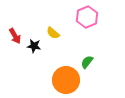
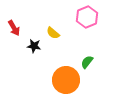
red arrow: moved 1 px left, 8 px up
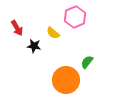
pink hexagon: moved 12 px left
red arrow: moved 3 px right
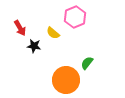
red arrow: moved 3 px right
green semicircle: moved 1 px down
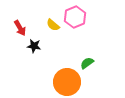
yellow semicircle: moved 8 px up
green semicircle: rotated 16 degrees clockwise
orange circle: moved 1 px right, 2 px down
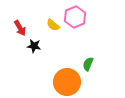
green semicircle: moved 1 px right, 1 px down; rotated 32 degrees counterclockwise
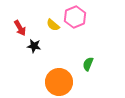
orange circle: moved 8 px left
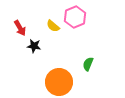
yellow semicircle: moved 1 px down
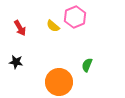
black star: moved 18 px left, 16 px down
green semicircle: moved 1 px left, 1 px down
